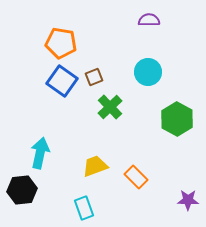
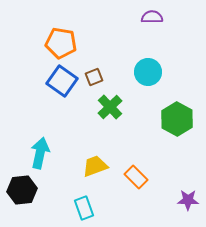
purple semicircle: moved 3 px right, 3 px up
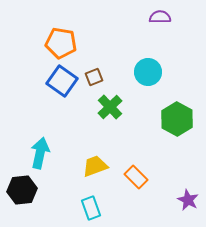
purple semicircle: moved 8 px right
purple star: rotated 25 degrees clockwise
cyan rectangle: moved 7 px right
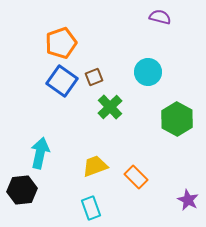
purple semicircle: rotated 15 degrees clockwise
orange pentagon: rotated 28 degrees counterclockwise
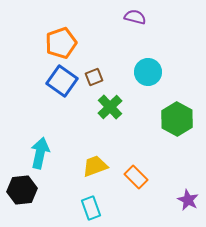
purple semicircle: moved 25 px left
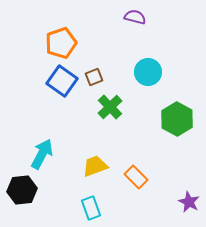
cyan arrow: moved 2 px right, 1 px down; rotated 16 degrees clockwise
purple star: moved 1 px right, 2 px down
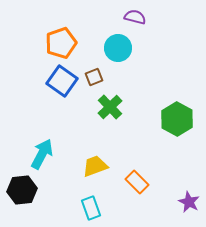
cyan circle: moved 30 px left, 24 px up
orange rectangle: moved 1 px right, 5 px down
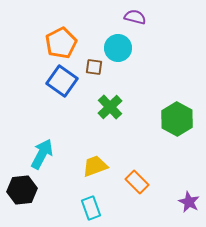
orange pentagon: rotated 8 degrees counterclockwise
brown square: moved 10 px up; rotated 30 degrees clockwise
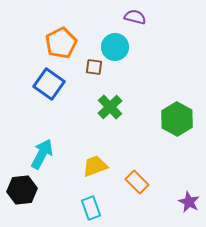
cyan circle: moved 3 px left, 1 px up
blue square: moved 13 px left, 3 px down
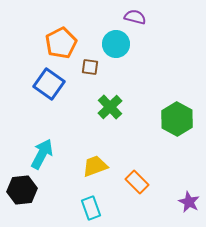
cyan circle: moved 1 px right, 3 px up
brown square: moved 4 px left
